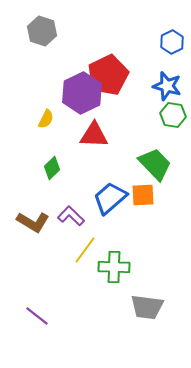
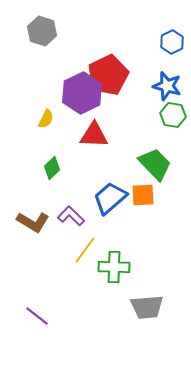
gray trapezoid: rotated 12 degrees counterclockwise
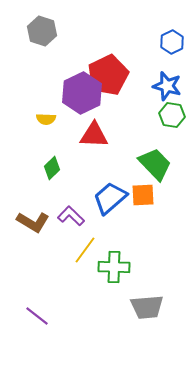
green hexagon: moved 1 px left
yellow semicircle: rotated 66 degrees clockwise
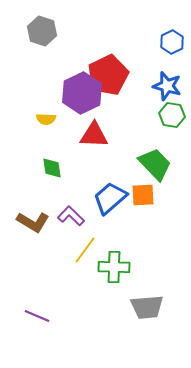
green diamond: rotated 55 degrees counterclockwise
purple line: rotated 15 degrees counterclockwise
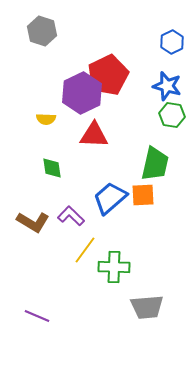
green trapezoid: rotated 57 degrees clockwise
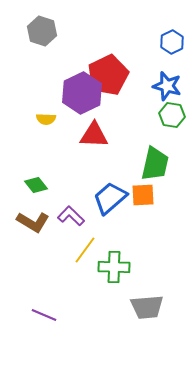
green diamond: moved 16 px left, 17 px down; rotated 30 degrees counterclockwise
purple line: moved 7 px right, 1 px up
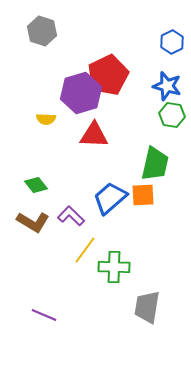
purple hexagon: moved 1 px left; rotated 9 degrees clockwise
gray trapezoid: rotated 104 degrees clockwise
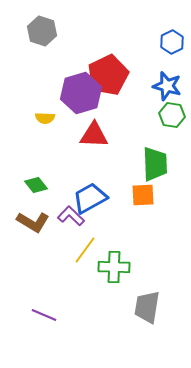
yellow semicircle: moved 1 px left, 1 px up
green trapezoid: rotated 15 degrees counterclockwise
blue trapezoid: moved 20 px left; rotated 12 degrees clockwise
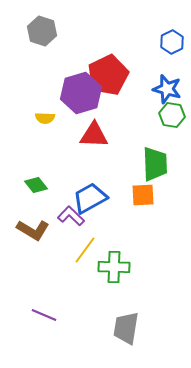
blue star: moved 3 px down
brown L-shape: moved 8 px down
gray trapezoid: moved 21 px left, 21 px down
